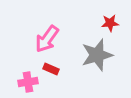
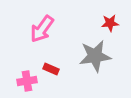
pink arrow: moved 5 px left, 10 px up
gray star: moved 2 px left, 1 px down; rotated 8 degrees clockwise
pink cross: moved 1 px left, 1 px up
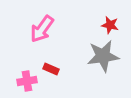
red star: moved 2 px down; rotated 18 degrees clockwise
gray star: moved 8 px right
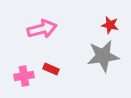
pink arrow: rotated 140 degrees counterclockwise
pink cross: moved 3 px left, 5 px up
